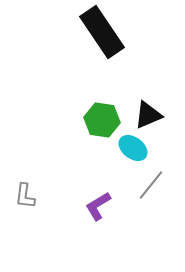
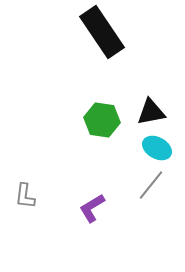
black triangle: moved 3 px right, 3 px up; rotated 12 degrees clockwise
cyan ellipse: moved 24 px right; rotated 8 degrees counterclockwise
purple L-shape: moved 6 px left, 2 px down
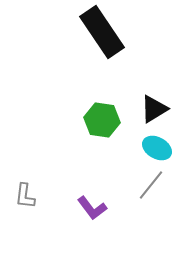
black triangle: moved 3 px right, 3 px up; rotated 20 degrees counterclockwise
purple L-shape: rotated 96 degrees counterclockwise
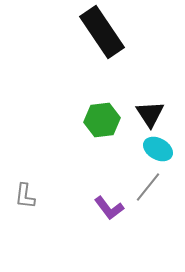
black triangle: moved 4 px left, 5 px down; rotated 32 degrees counterclockwise
green hexagon: rotated 16 degrees counterclockwise
cyan ellipse: moved 1 px right, 1 px down
gray line: moved 3 px left, 2 px down
purple L-shape: moved 17 px right
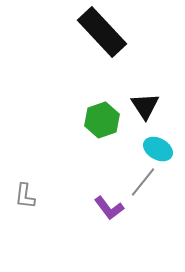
black rectangle: rotated 9 degrees counterclockwise
black triangle: moved 5 px left, 8 px up
green hexagon: rotated 12 degrees counterclockwise
gray line: moved 5 px left, 5 px up
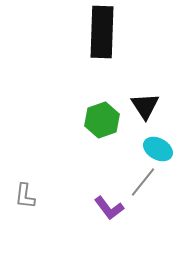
black rectangle: rotated 45 degrees clockwise
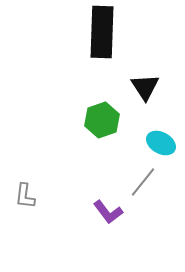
black triangle: moved 19 px up
cyan ellipse: moved 3 px right, 6 px up
purple L-shape: moved 1 px left, 4 px down
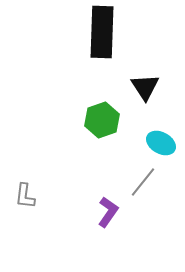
purple L-shape: rotated 108 degrees counterclockwise
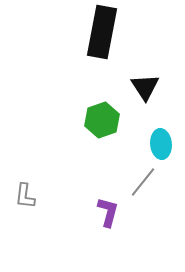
black rectangle: rotated 9 degrees clockwise
cyan ellipse: moved 1 px down; rotated 56 degrees clockwise
purple L-shape: rotated 20 degrees counterclockwise
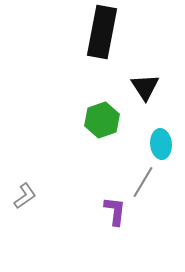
gray line: rotated 8 degrees counterclockwise
gray L-shape: rotated 132 degrees counterclockwise
purple L-shape: moved 7 px right, 1 px up; rotated 8 degrees counterclockwise
